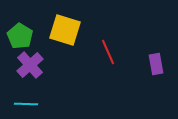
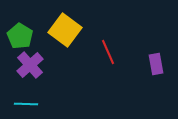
yellow square: rotated 20 degrees clockwise
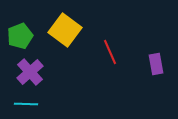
green pentagon: rotated 20 degrees clockwise
red line: moved 2 px right
purple cross: moved 7 px down
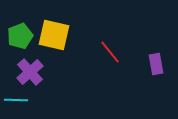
yellow square: moved 11 px left, 5 px down; rotated 24 degrees counterclockwise
red line: rotated 15 degrees counterclockwise
cyan line: moved 10 px left, 4 px up
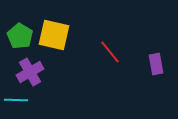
green pentagon: rotated 20 degrees counterclockwise
purple cross: rotated 12 degrees clockwise
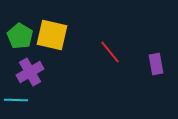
yellow square: moved 2 px left
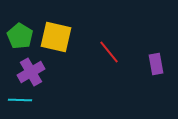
yellow square: moved 4 px right, 2 px down
red line: moved 1 px left
purple cross: moved 1 px right
cyan line: moved 4 px right
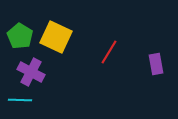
yellow square: rotated 12 degrees clockwise
red line: rotated 70 degrees clockwise
purple cross: rotated 32 degrees counterclockwise
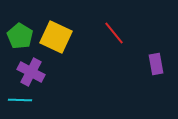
red line: moved 5 px right, 19 px up; rotated 70 degrees counterclockwise
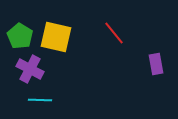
yellow square: rotated 12 degrees counterclockwise
purple cross: moved 1 px left, 3 px up
cyan line: moved 20 px right
